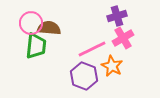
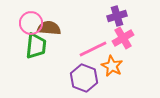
pink line: moved 1 px right
purple hexagon: moved 2 px down
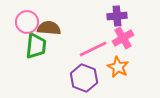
purple cross: rotated 12 degrees clockwise
pink circle: moved 4 px left, 1 px up
orange star: moved 6 px right, 1 px down
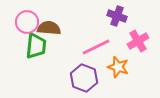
purple cross: rotated 24 degrees clockwise
pink cross: moved 15 px right, 3 px down
pink line: moved 3 px right, 2 px up
orange star: rotated 10 degrees counterclockwise
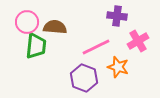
purple cross: rotated 12 degrees counterclockwise
brown semicircle: moved 6 px right, 1 px up
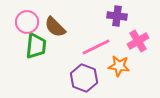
brown semicircle: rotated 140 degrees counterclockwise
orange star: moved 1 px right, 1 px up; rotated 10 degrees counterclockwise
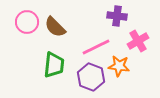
green trapezoid: moved 18 px right, 19 px down
purple hexagon: moved 7 px right, 1 px up
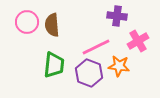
brown semicircle: moved 3 px left, 2 px up; rotated 40 degrees clockwise
purple hexagon: moved 2 px left, 4 px up
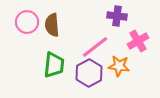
pink line: moved 1 px left; rotated 12 degrees counterclockwise
purple hexagon: rotated 12 degrees clockwise
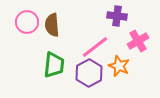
orange star: rotated 15 degrees clockwise
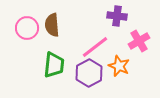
pink circle: moved 6 px down
pink cross: moved 1 px right
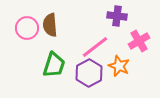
brown semicircle: moved 2 px left
green trapezoid: rotated 12 degrees clockwise
